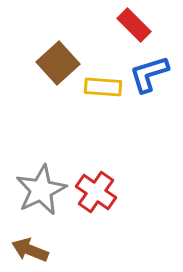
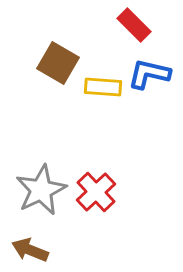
brown square: rotated 18 degrees counterclockwise
blue L-shape: rotated 30 degrees clockwise
red cross: rotated 12 degrees clockwise
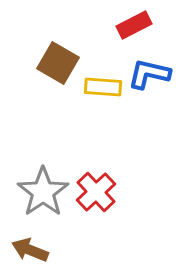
red rectangle: rotated 72 degrees counterclockwise
gray star: moved 2 px right, 2 px down; rotated 9 degrees counterclockwise
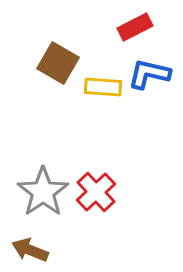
red rectangle: moved 1 px right, 2 px down
